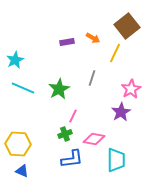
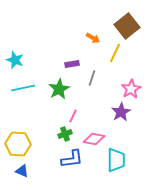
purple rectangle: moved 5 px right, 22 px down
cyan star: rotated 24 degrees counterclockwise
cyan line: rotated 35 degrees counterclockwise
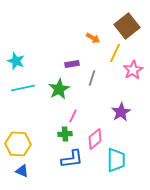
cyan star: moved 1 px right, 1 px down
pink star: moved 2 px right, 19 px up
green cross: rotated 16 degrees clockwise
pink diamond: moved 1 px right; rotated 50 degrees counterclockwise
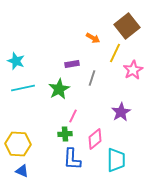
blue L-shape: rotated 100 degrees clockwise
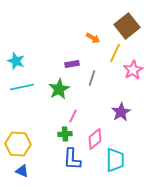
cyan line: moved 1 px left, 1 px up
cyan trapezoid: moved 1 px left
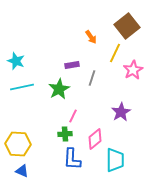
orange arrow: moved 2 px left, 1 px up; rotated 24 degrees clockwise
purple rectangle: moved 1 px down
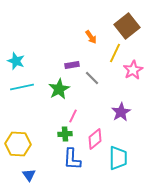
gray line: rotated 63 degrees counterclockwise
cyan trapezoid: moved 3 px right, 2 px up
blue triangle: moved 7 px right, 4 px down; rotated 32 degrees clockwise
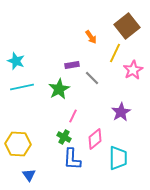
green cross: moved 1 px left, 3 px down; rotated 32 degrees clockwise
